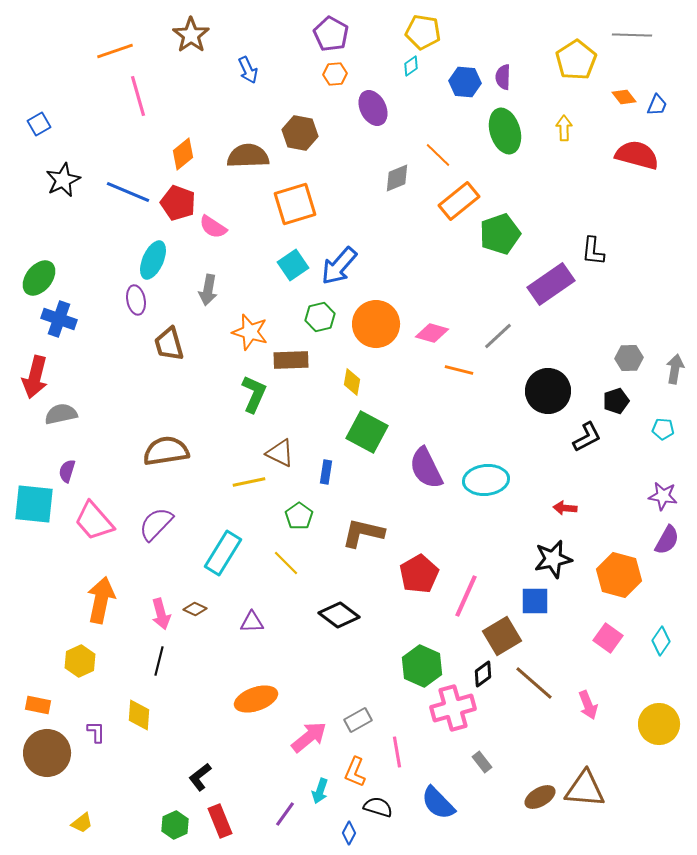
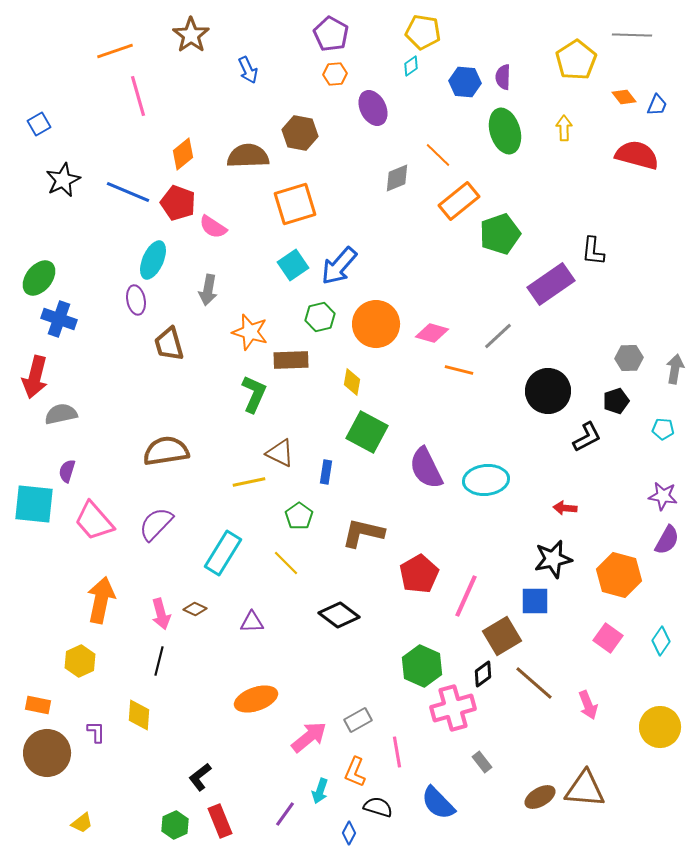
yellow circle at (659, 724): moved 1 px right, 3 px down
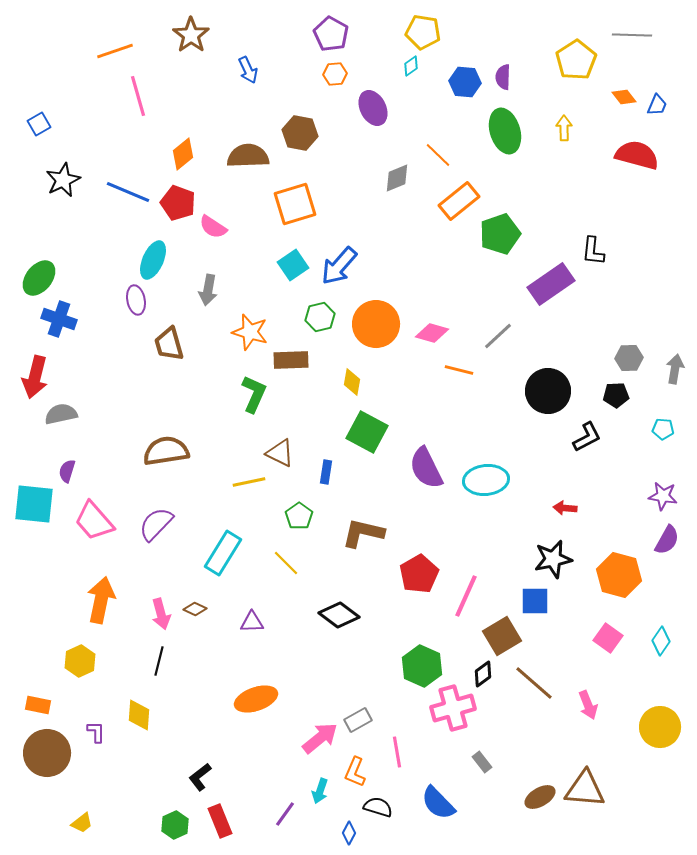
black pentagon at (616, 401): moved 6 px up; rotated 15 degrees clockwise
pink arrow at (309, 737): moved 11 px right, 1 px down
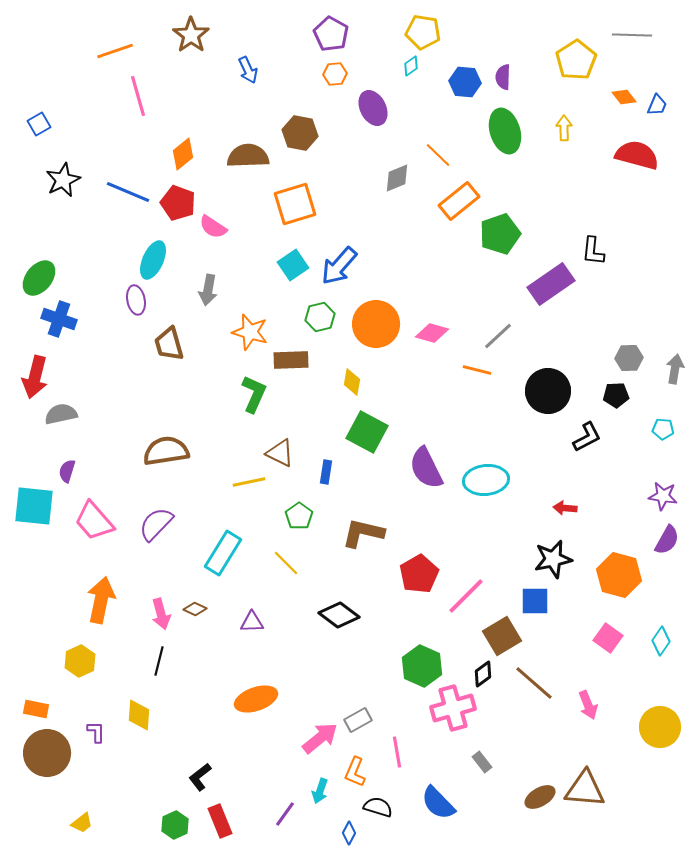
orange line at (459, 370): moved 18 px right
cyan square at (34, 504): moved 2 px down
pink line at (466, 596): rotated 21 degrees clockwise
orange rectangle at (38, 705): moved 2 px left, 4 px down
